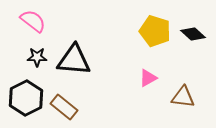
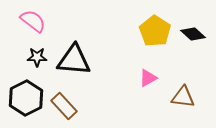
yellow pentagon: rotated 16 degrees clockwise
brown rectangle: moved 1 px up; rotated 8 degrees clockwise
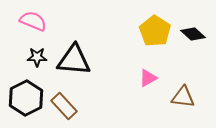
pink semicircle: rotated 16 degrees counterclockwise
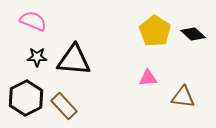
pink triangle: rotated 24 degrees clockwise
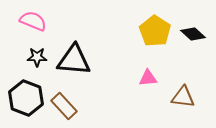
black hexagon: rotated 12 degrees counterclockwise
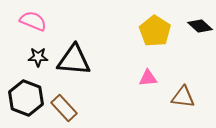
black diamond: moved 7 px right, 8 px up
black star: moved 1 px right
brown rectangle: moved 2 px down
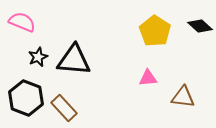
pink semicircle: moved 11 px left, 1 px down
black star: rotated 24 degrees counterclockwise
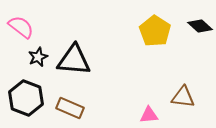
pink semicircle: moved 1 px left, 5 px down; rotated 16 degrees clockwise
pink triangle: moved 1 px right, 37 px down
brown rectangle: moved 6 px right; rotated 24 degrees counterclockwise
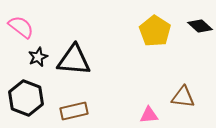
brown rectangle: moved 4 px right, 3 px down; rotated 36 degrees counterclockwise
